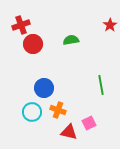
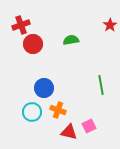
pink square: moved 3 px down
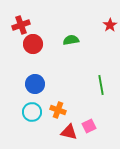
blue circle: moved 9 px left, 4 px up
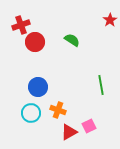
red star: moved 5 px up
green semicircle: moved 1 px right; rotated 42 degrees clockwise
red circle: moved 2 px right, 2 px up
blue circle: moved 3 px right, 3 px down
cyan circle: moved 1 px left, 1 px down
red triangle: rotated 42 degrees counterclockwise
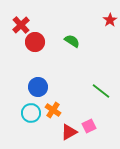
red cross: rotated 24 degrees counterclockwise
green semicircle: moved 1 px down
green line: moved 6 px down; rotated 42 degrees counterclockwise
orange cross: moved 5 px left; rotated 14 degrees clockwise
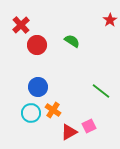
red circle: moved 2 px right, 3 px down
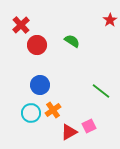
blue circle: moved 2 px right, 2 px up
orange cross: rotated 21 degrees clockwise
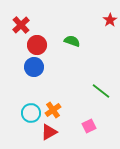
green semicircle: rotated 14 degrees counterclockwise
blue circle: moved 6 px left, 18 px up
red triangle: moved 20 px left
